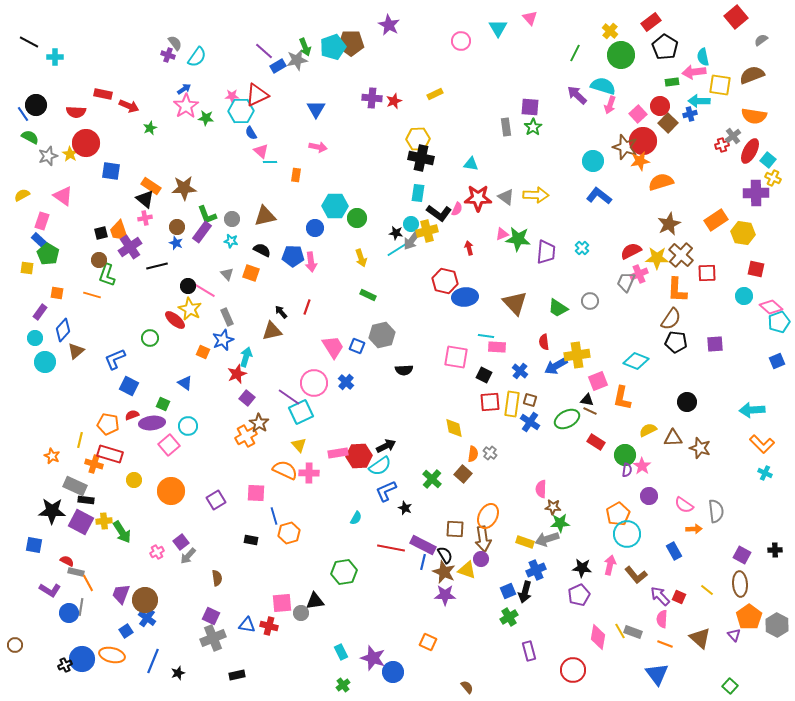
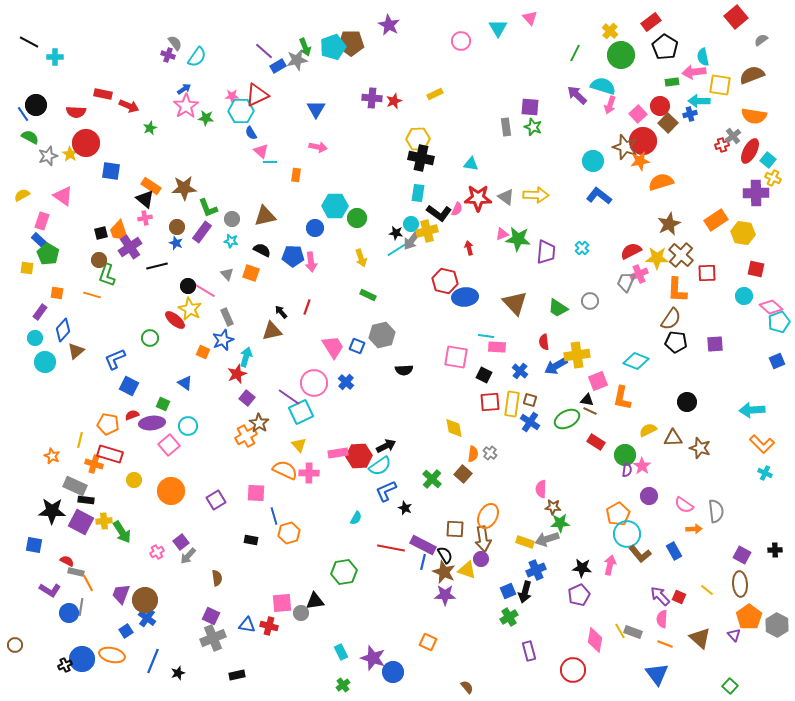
green star at (533, 127): rotated 18 degrees counterclockwise
green L-shape at (207, 215): moved 1 px right, 7 px up
brown L-shape at (636, 575): moved 4 px right, 21 px up
pink diamond at (598, 637): moved 3 px left, 3 px down
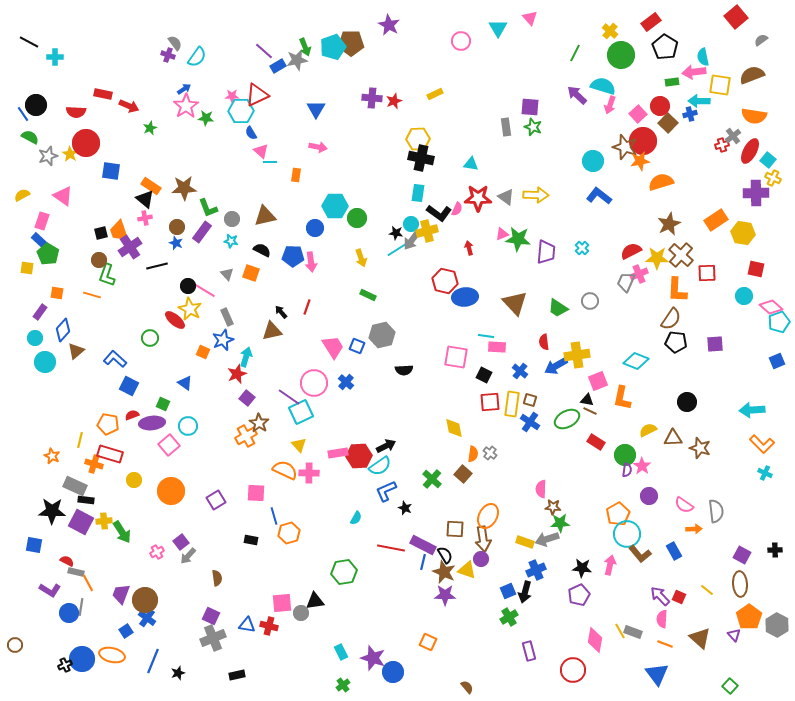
blue L-shape at (115, 359): rotated 65 degrees clockwise
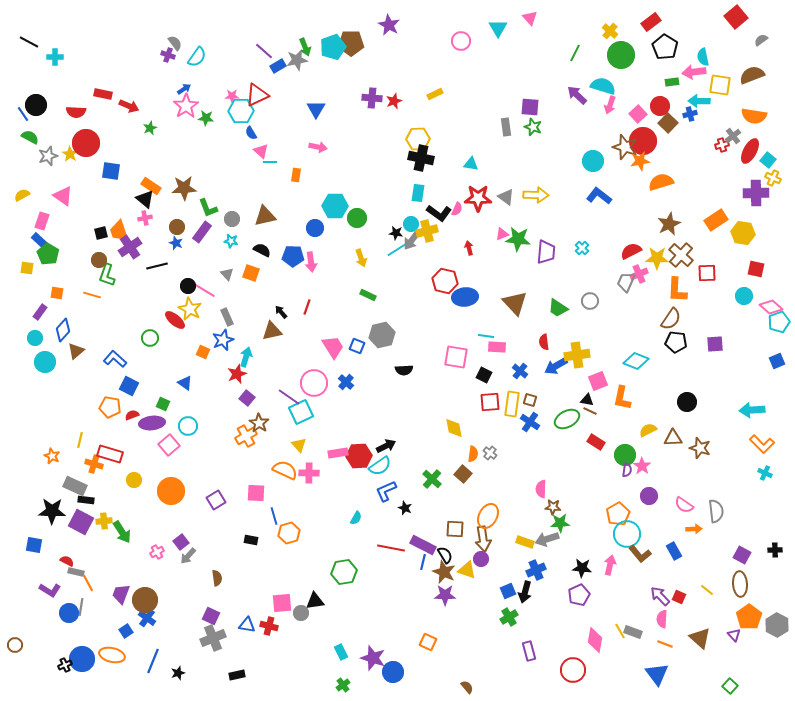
orange pentagon at (108, 424): moved 2 px right, 17 px up
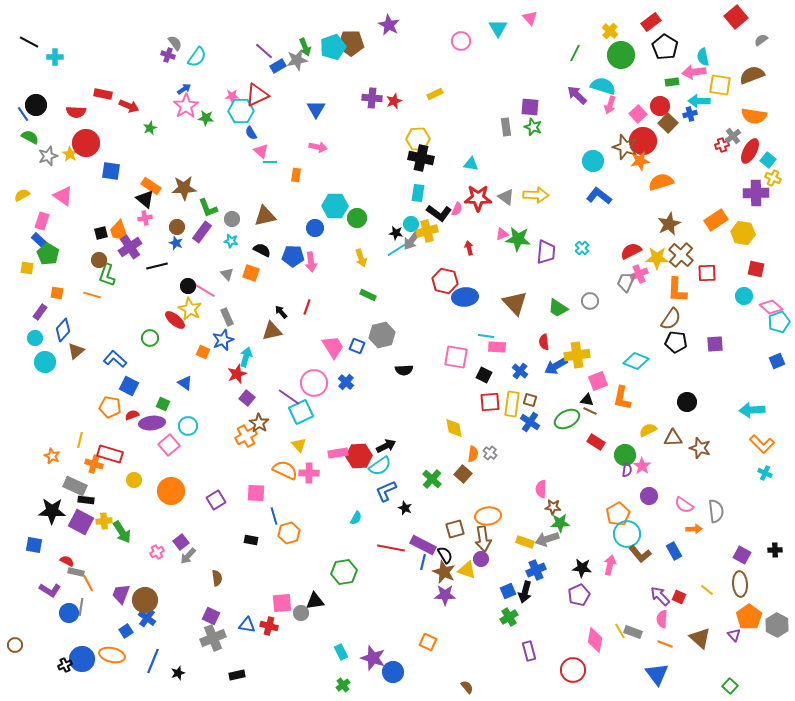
orange ellipse at (488, 516): rotated 55 degrees clockwise
brown square at (455, 529): rotated 18 degrees counterclockwise
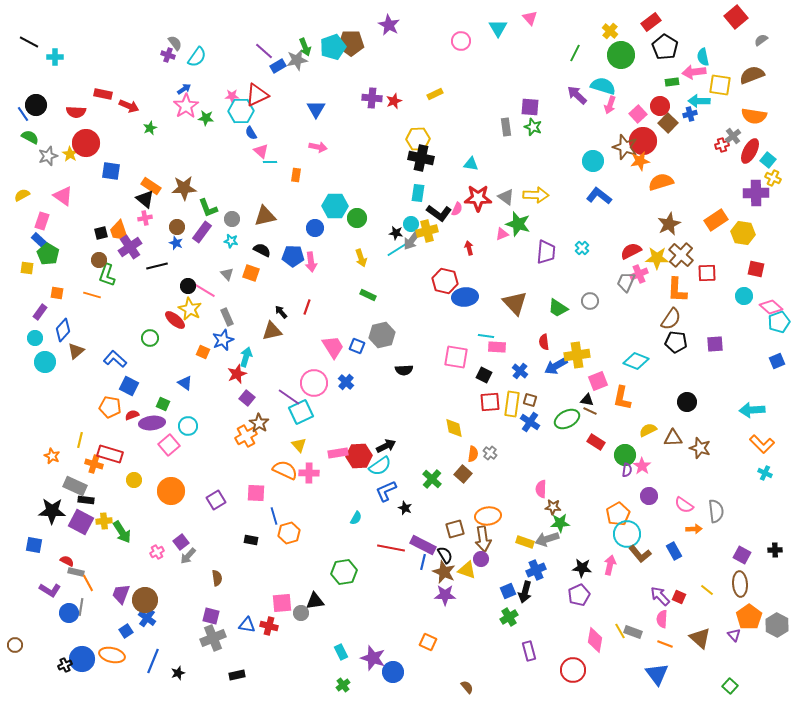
green star at (518, 239): moved 15 px up; rotated 10 degrees clockwise
purple square at (211, 616): rotated 12 degrees counterclockwise
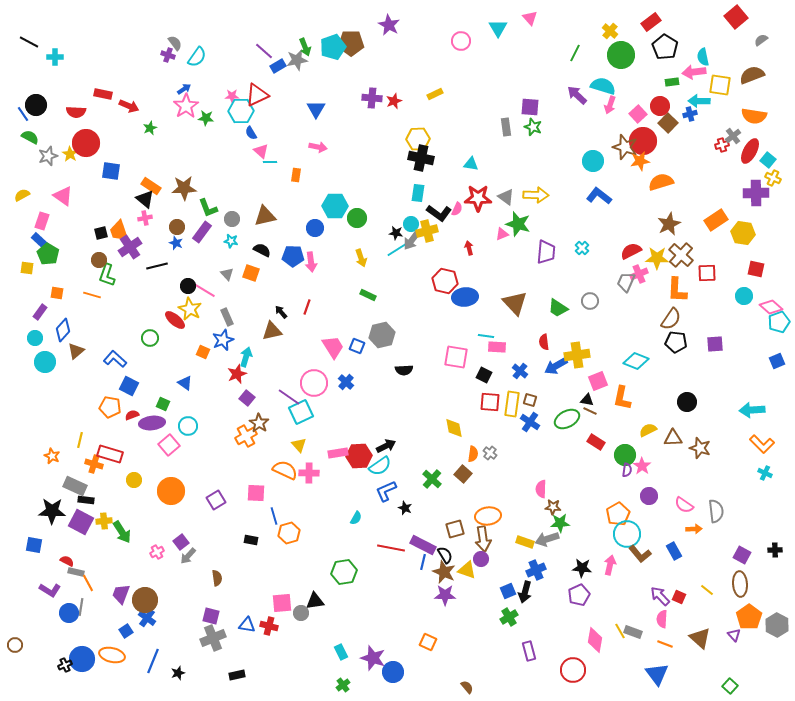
red square at (490, 402): rotated 10 degrees clockwise
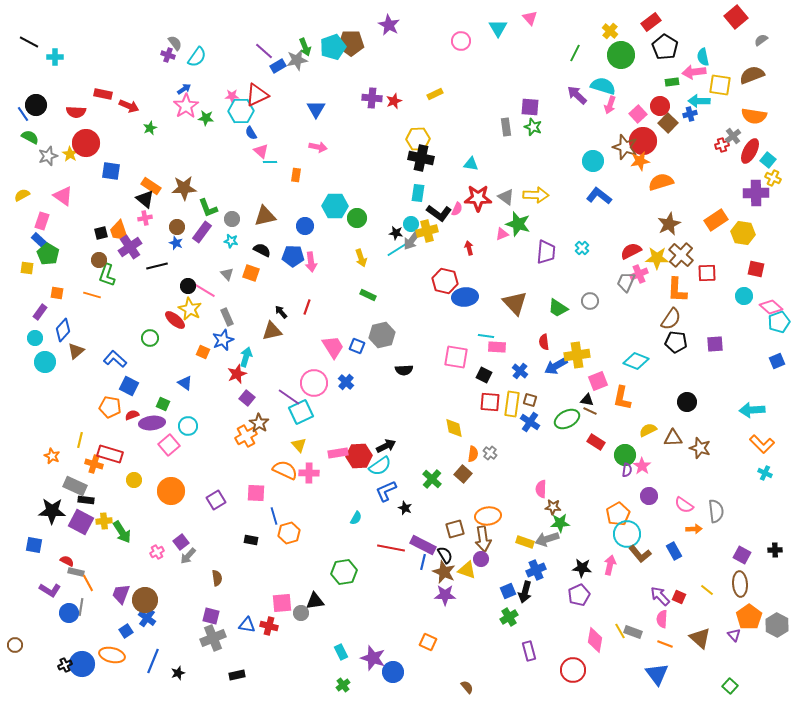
blue circle at (315, 228): moved 10 px left, 2 px up
blue circle at (82, 659): moved 5 px down
